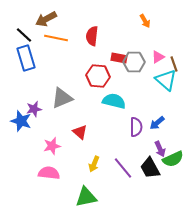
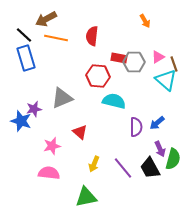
green semicircle: rotated 50 degrees counterclockwise
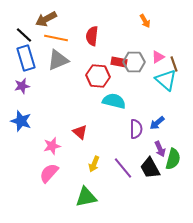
red rectangle: moved 4 px down
gray triangle: moved 4 px left, 38 px up
purple star: moved 12 px left, 23 px up
purple semicircle: moved 2 px down
pink semicircle: rotated 55 degrees counterclockwise
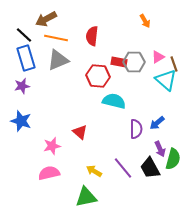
yellow arrow: moved 7 px down; rotated 98 degrees clockwise
pink semicircle: rotated 35 degrees clockwise
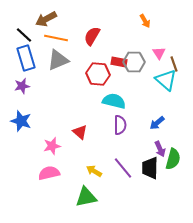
red semicircle: rotated 24 degrees clockwise
pink triangle: moved 1 px right, 4 px up; rotated 32 degrees counterclockwise
red hexagon: moved 2 px up
purple semicircle: moved 16 px left, 4 px up
black trapezoid: rotated 30 degrees clockwise
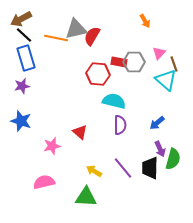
brown arrow: moved 25 px left
pink triangle: rotated 16 degrees clockwise
gray triangle: moved 18 px right, 31 px up; rotated 10 degrees clockwise
pink semicircle: moved 5 px left, 9 px down
green triangle: rotated 15 degrees clockwise
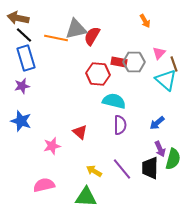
brown arrow: moved 3 px left, 1 px up; rotated 40 degrees clockwise
purple line: moved 1 px left, 1 px down
pink semicircle: moved 3 px down
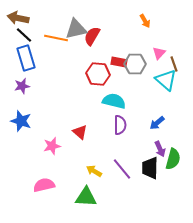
gray hexagon: moved 1 px right, 2 px down
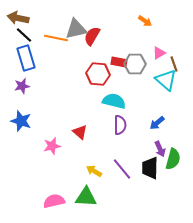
orange arrow: rotated 24 degrees counterclockwise
pink triangle: rotated 16 degrees clockwise
pink semicircle: moved 10 px right, 16 px down
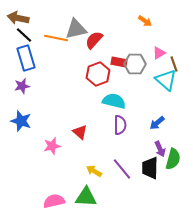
red semicircle: moved 2 px right, 4 px down; rotated 12 degrees clockwise
red hexagon: rotated 25 degrees counterclockwise
